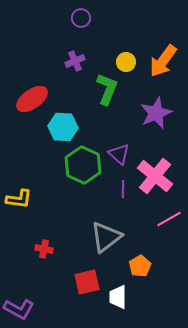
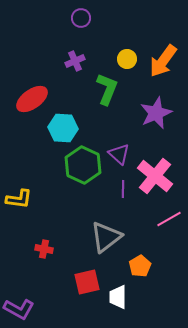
yellow circle: moved 1 px right, 3 px up
cyan hexagon: moved 1 px down
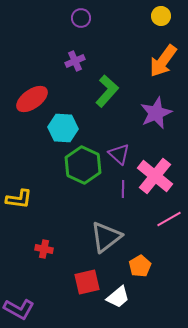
yellow circle: moved 34 px right, 43 px up
green L-shape: moved 2 px down; rotated 20 degrees clockwise
white trapezoid: rotated 130 degrees counterclockwise
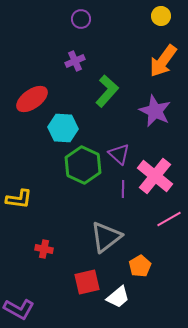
purple circle: moved 1 px down
purple star: moved 1 px left, 2 px up; rotated 24 degrees counterclockwise
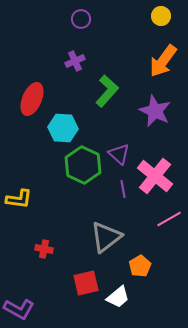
red ellipse: rotated 32 degrees counterclockwise
purple line: rotated 12 degrees counterclockwise
red square: moved 1 px left, 1 px down
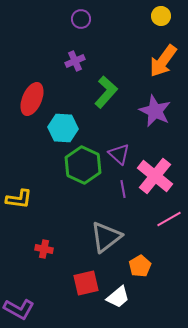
green L-shape: moved 1 px left, 1 px down
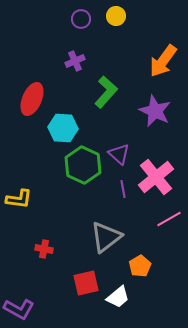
yellow circle: moved 45 px left
pink cross: moved 1 px right, 1 px down; rotated 12 degrees clockwise
